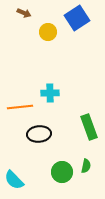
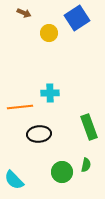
yellow circle: moved 1 px right, 1 px down
green semicircle: moved 1 px up
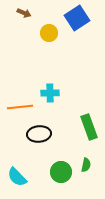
green circle: moved 1 px left
cyan semicircle: moved 3 px right, 3 px up
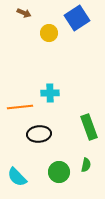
green circle: moved 2 px left
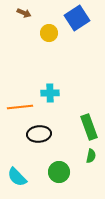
green semicircle: moved 5 px right, 9 px up
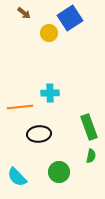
brown arrow: rotated 16 degrees clockwise
blue square: moved 7 px left
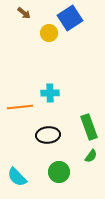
black ellipse: moved 9 px right, 1 px down
green semicircle: rotated 24 degrees clockwise
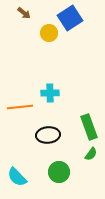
green semicircle: moved 2 px up
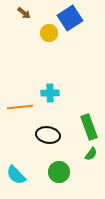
black ellipse: rotated 15 degrees clockwise
cyan semicircle: moved 1 px left, 2 px up
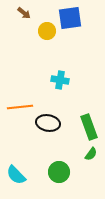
blue square: rotated 25 degrees clockwise
yellow circle: moved 2 px left, 2 px up
cyan cross: moved 10 px right, 13 px up; rotated 12 degrees clockwise
black ellipse: moved 12 px up
